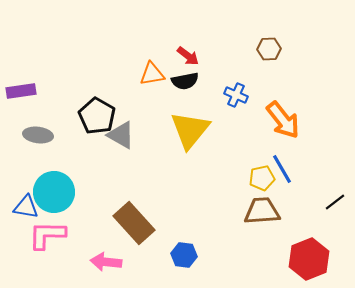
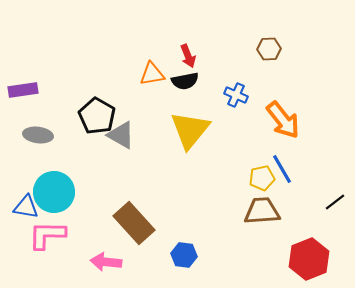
red arrow: rotated 30 degrees clockwise
purple rectangle: moved 2 px right, 1 px up
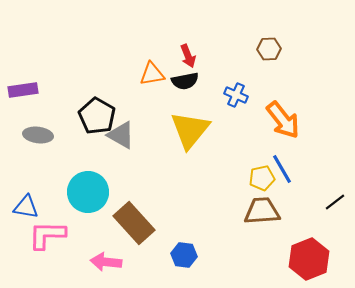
cyan circle: moved 34 px right
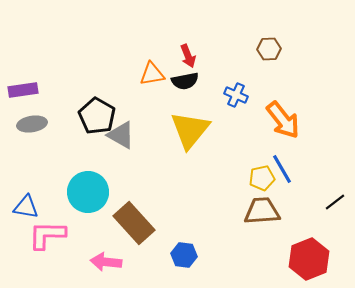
gray ellipse: moved 6 px left, 11 px up; rotated 16 degrees counterclockwise
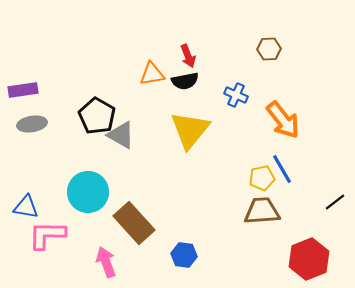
pink arrow: rotated 64 degrees clockwise
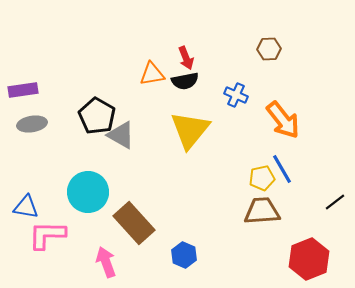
red arrow: moved 2 px left, 2 px down
blue hexagon: rotated 15 degrees clockwise
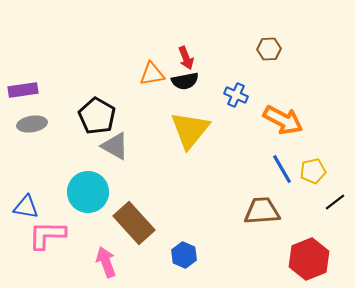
orange arrow: rotated 24 degrees counterclockwise
gray triangle: moved 6 px left, 11 px down
yellow pentagon: moved 51 px right, 7 px up
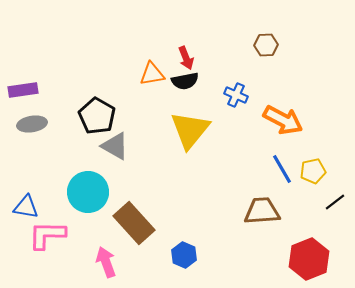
brown hexagon: moved 3 px left, 4 px up
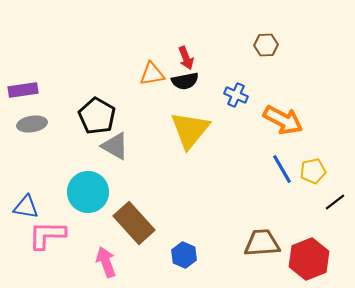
brown trapezoid: moved 32 px down
